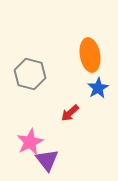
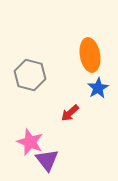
gray hexagon: moved 1 px down
pink star: rotated 24 degrees counterclockwise
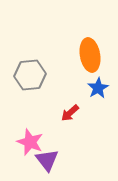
gray hexagon: rotated 20 degrees counterclockwise
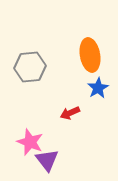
gray hexagon: moved 8 px up
red arrow: rotated 18 degrees clockwise
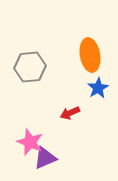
purple triangle: moved 2 px left, 2 px up; rotated 45 degrees clockwise
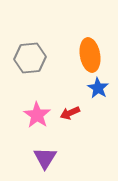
gray hexagon: moved 9 px up
blue star: rotated 10 degrees counterclockwise
pink star: moved 7 px right, 27 px up; rotated 12 degrees clockwise
purple triangle: rotated 35 degrees counterclockwise
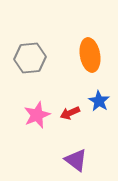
blue star: moved 1 px right, 13 px down
pink star: rotated 16 degrees clockwise
purple triangle: moved 31 px right, 2 px down; rotated 25 degrees counterclockwise
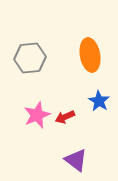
red arrow: moved 5 px left, 4 px down
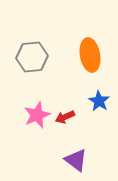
gray hexagon: moved 2 px right, 1 px up
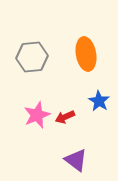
orange ellipse: moved 4 px left, 1 px up
